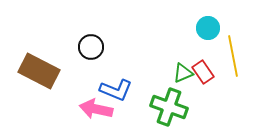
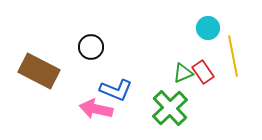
green cross: moved 1 px right, 1 px down; rotated 27 degrees clockwise
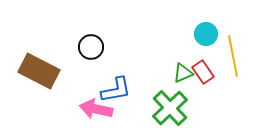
cyan circle: moved 2 px left, 6 px down
blue L-shape: rotated 32 degrees counterclockwise
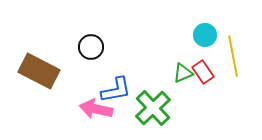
cyan circle: moved 1 px left, 1 px down
green cross: moved 17 px left
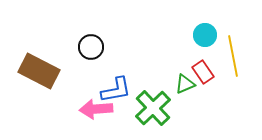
green triangle: moved 2 px right, 11 px down
pink arrow: rotated 16 degrees counterclockwise
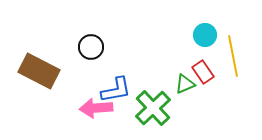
pink arrow: moved 1 px up
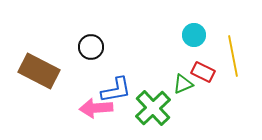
cyan circle: moved 11 px left
red rectangle: rotated 30 degrees counterclockwise
green triangle: moved 2 px left
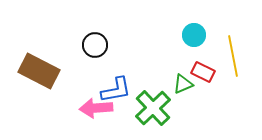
black circle: moved 4 px right, 2 px up
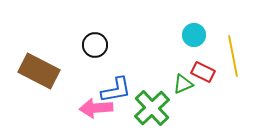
green cross: moved 1 px left
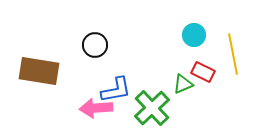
yellow line: moved 2 px up
brown rectangle: rotated 18 degrees counterclockwise
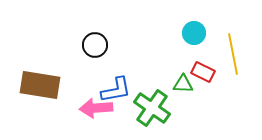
cyan circle: moved 2 px up
brown rectangle: moved 1 px right, 14 px down
green triangle: rotated 25 degrees clockwise
green cross: rotated 12 degrees counterclockwise
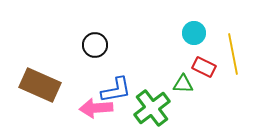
red rectangle: moved 1 px right, 5 px up
brown rectangle: rotated 15 degrees clockwise
green cross: rotated 18 degrees clockwise
